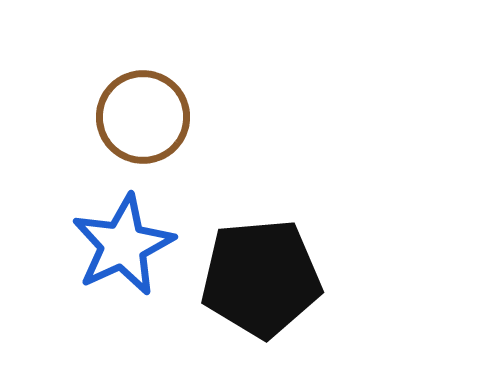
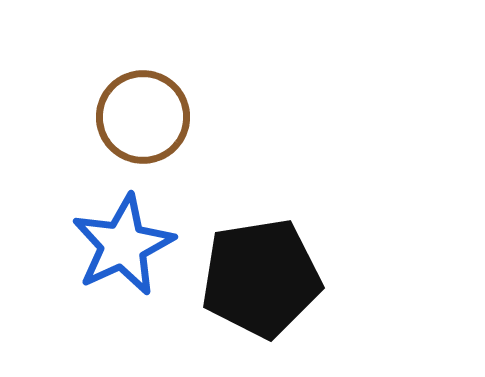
black pentagon: rotated 4 degrees counterclockwise
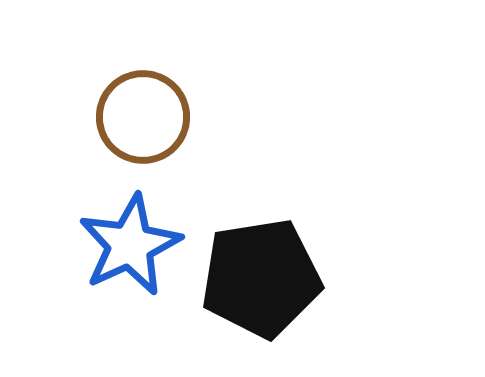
blue star: moved 7 px right
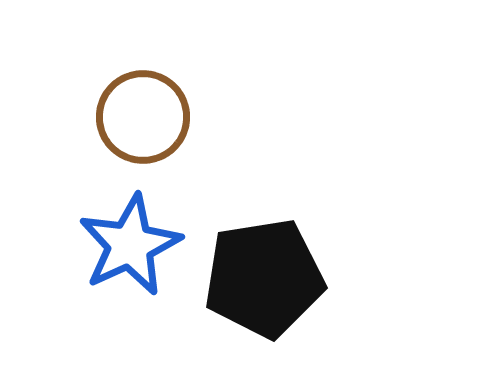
black pentagon: moved 3 px right
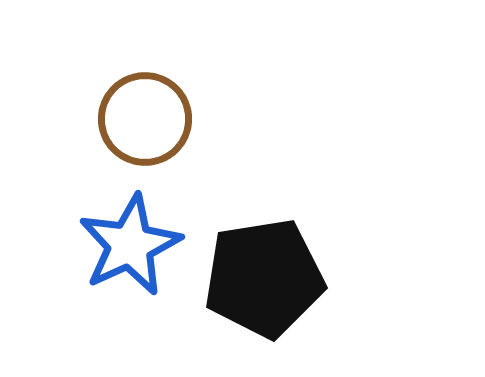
brown circle: moved 2 px right, 2 px down
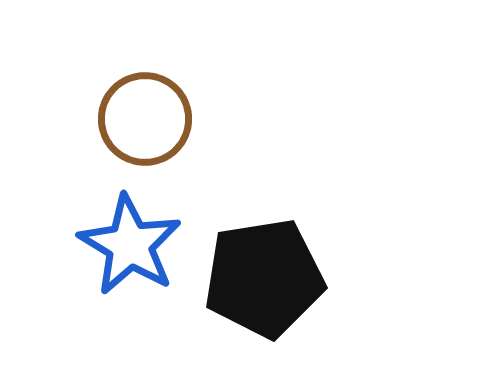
blue star: rotated 16 degrees counterclockwise
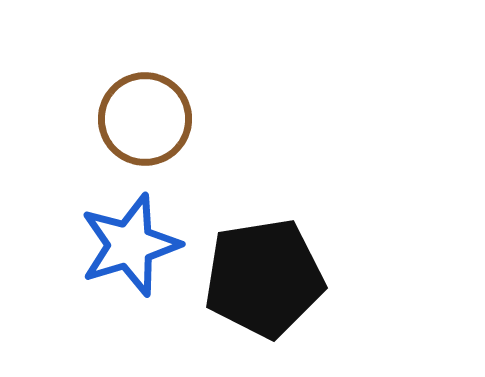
blue star: rotated 24 degrees clockwise
